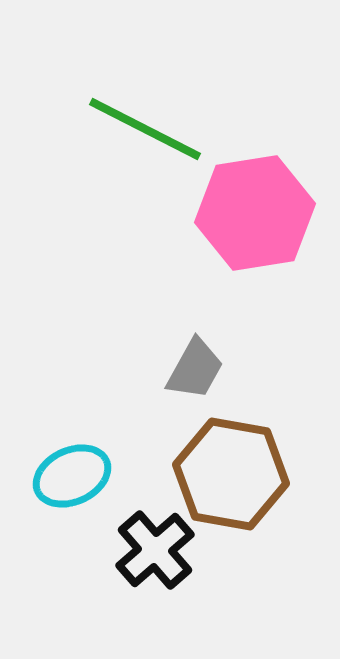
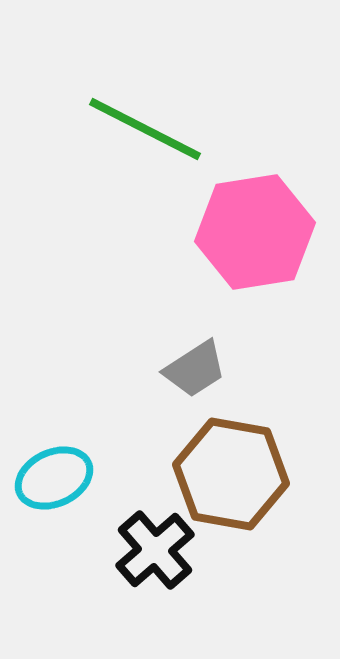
pink hexagon: moved 19 px down
gray trapezoid: rotated 28 degrees clockwise
cyan ellipse: moved 18 px left, 2 px down
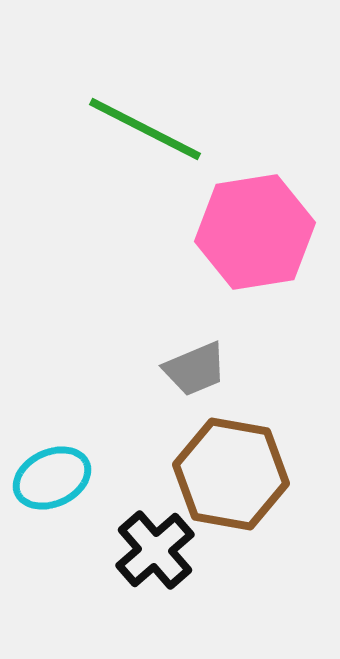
gray trapezoid: rotated 10 degrees clockwise
cyan ellipse: moved 2 px left
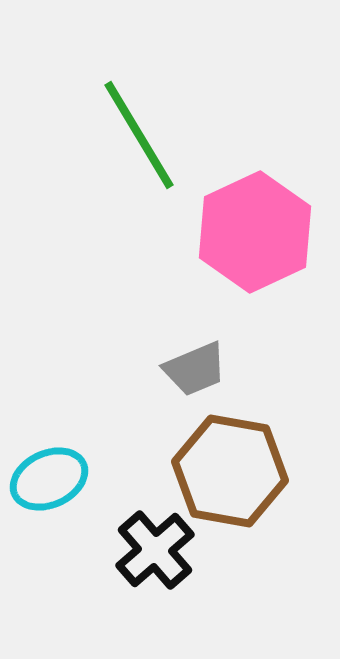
green line: moved 6 px left, 6 px down; rotated 32 degrees clockwise
pink hexagon: rotated 16 degrees counterclockwise
brown hexagon: moved 1 px left, 3 px up
cyan ellipse: moved 3 px left, 1 px down
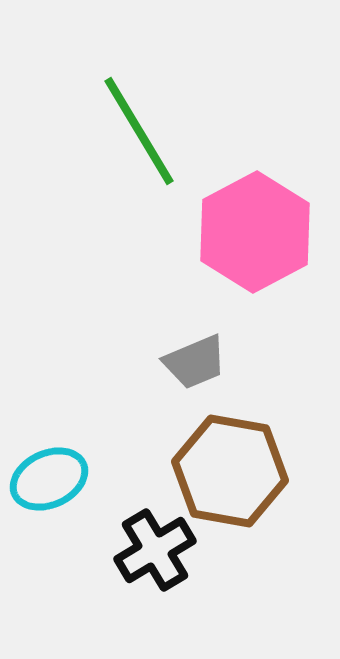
green line: moved 4 px up
pink hexagon: rotated 3 degrees counterclockwise
gray trapezoid: moved 7 px up
black cross: rotated 10 degrees clockwise
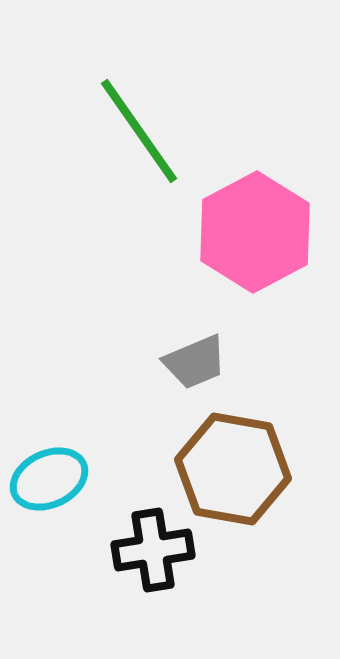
green line: rotated 4 degrees counterclockwise
brown hexagon: moved 3 px right, 2 px up
black cross: moved 2 px left; rotated 22 degrees clockwise
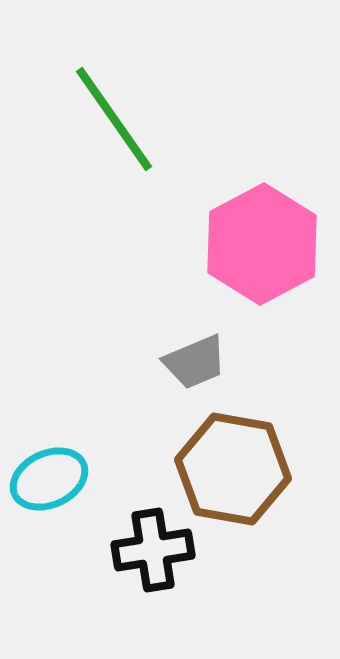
green line: moved 25 px left, 12 px up
pink hexagon: moved 7 px right, 12 px down
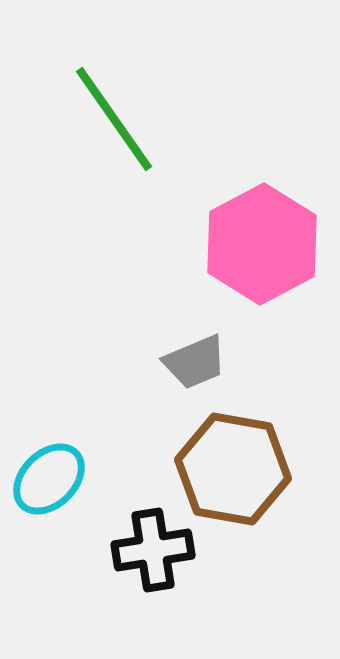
cyan ellipse: rotated 20 degrees counterclockwise
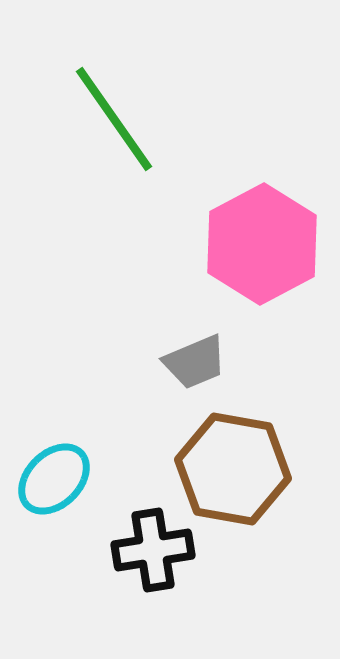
cyan ellipse: moved 5 px right
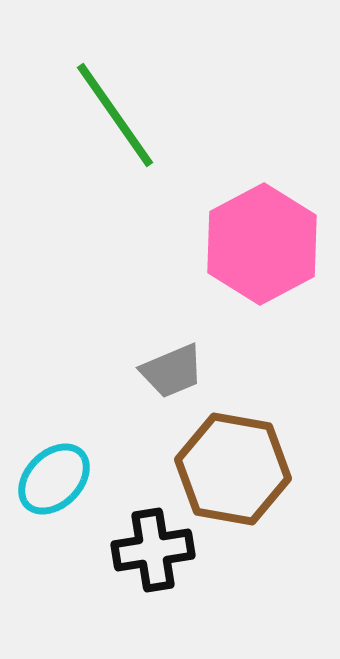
green line: moved 1 px right, 4 px up
gray trapezoid: moved 23 px left, 9 px down
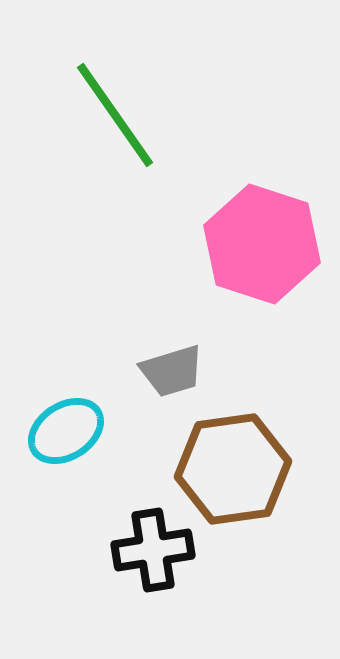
pink hexagon: rotated 14 degrees counterclockwise
gray trapezoid: rotated 6 degrees clockwise
brown hexagon: rotated 18 degrees counterclockwise
cyan ellipse: moved 12 px right, 48 px up; rotated 12 degrees clockwise
